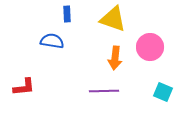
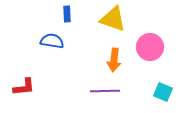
orange arrow: moved 1 px left, 2 px down
purple line: moved 1 px right
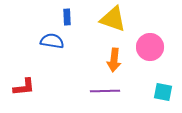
blue rectangle: moved 3 px down
cyan square: rotated 12 degrees counterclockwise
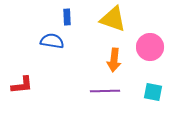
red L-shape: moved 2 px left, 2 px up
cyan square: moved 10 px left
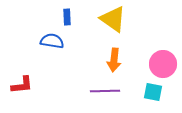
yellow triangle: rotated 16 degrees clockwise
pink circle: moved 13 px right, 17 px down
